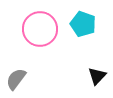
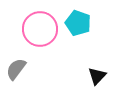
cyan pentagon: moved 5 px left, 1 px up
gray semicircle: moved 10 px up
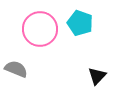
cyan pentagon: moved 2 px right
gray semicircle: rotated 75 degrees clockwise
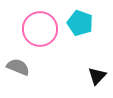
gray semicircle: moved 2 px right, 2 px up
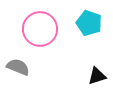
cyan pentagon: moved 9 px right
black triangle: rotated 30 degrees clockwise
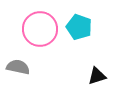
cyan pentagon: moved 10 px left, 4 px down
gray semicircle: rotated 10 degrees counterclockwise
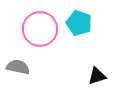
cyan pentagon: moved 4 px up
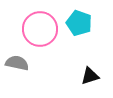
gray semicircle: moved 1 px left, 4 px up
black triangle: moved 7 px left
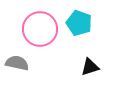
black triangle: moved 9 px up
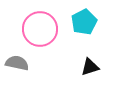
cyan pentagon: moved 5 px right, 1 px up; rotated 25 degrees clockwise
